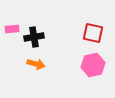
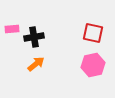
orange arrow: rotated 54 degrees counterclockwise
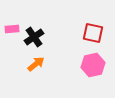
black cross: rotated 24 degrees counterclockwise
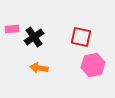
red square: moved 12 px left, 4 px down
orange arrow: moved 3 px right, 4 px down; rotated 132 degrees counterclockwise
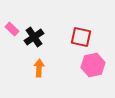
pink rectangle: rotated 48 degrees clockwise
orange arrow: rotated 84 degrees clockwise
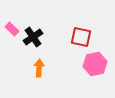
black cross: moved 1 px left
pink hexagon: moved 2 px right, 1 px up
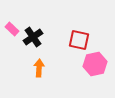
red square: moved 2 px left, 3 px down
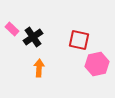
pink hexagon: moved 2 px right
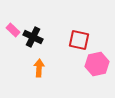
pink rectangle: moved 1 px right, 1 px down
black cross: rotated 30 degrees counterclockwise
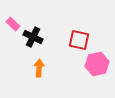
pink rectangle: moved 6 px up
